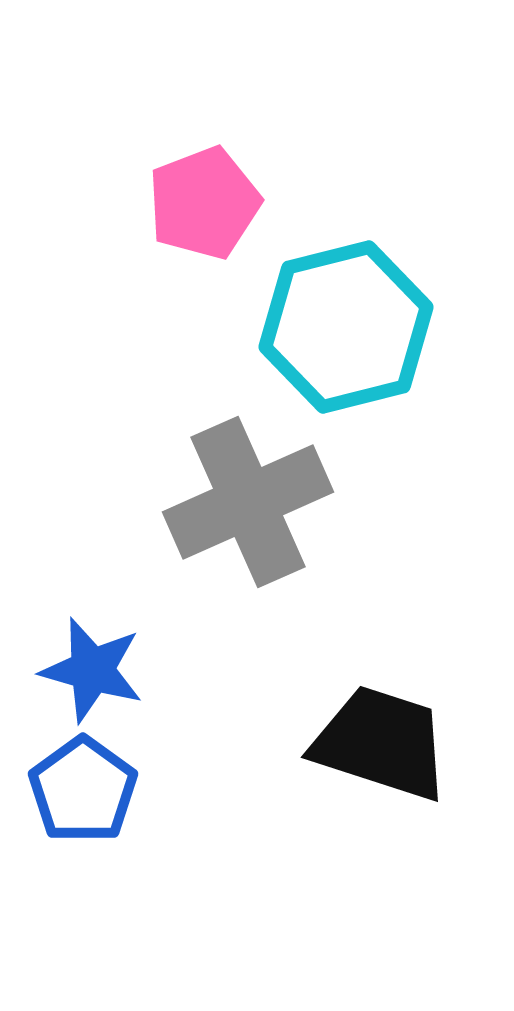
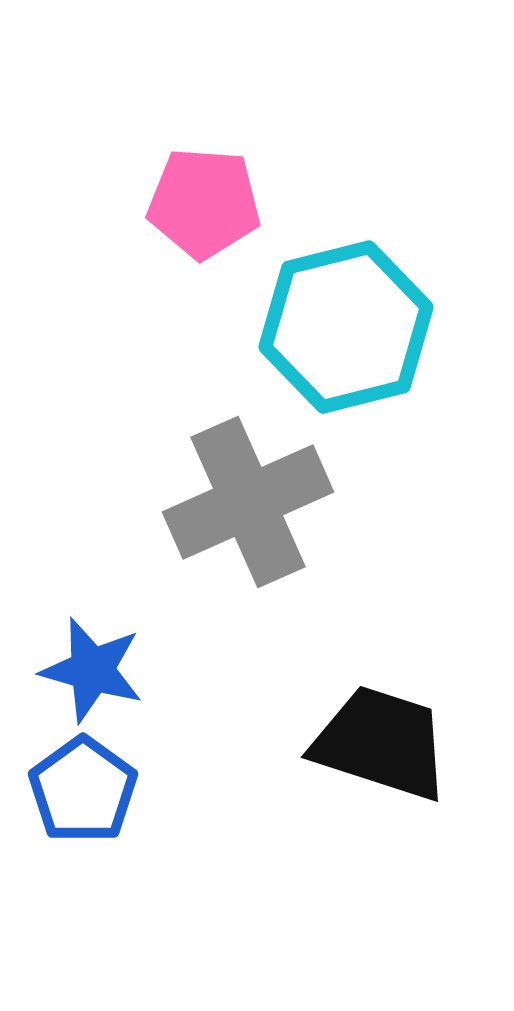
pink pentagon: rotated 25 degrees clockwise
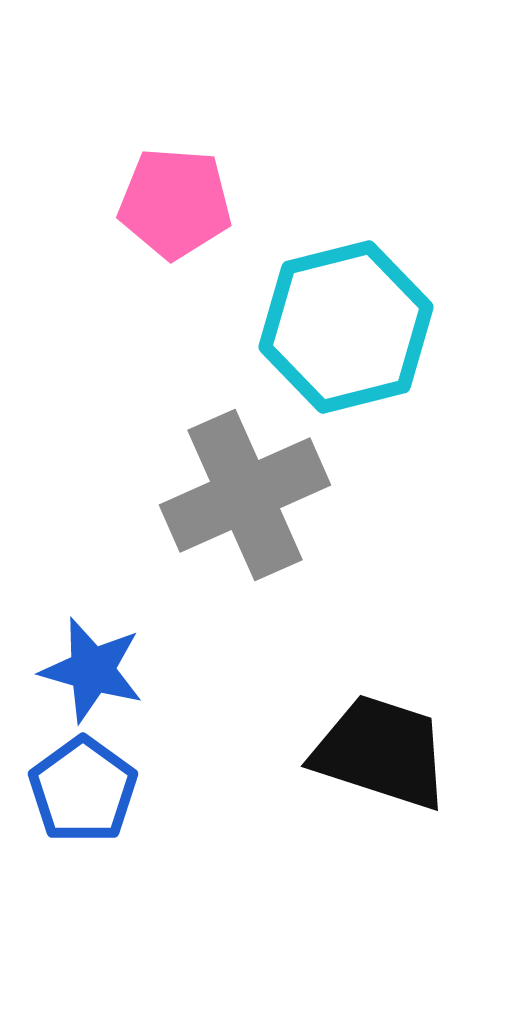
pink pentagon: moved 29 px left
gray cross: moved 3 px left, 7 px up
black trapezoid: moved 9 px down
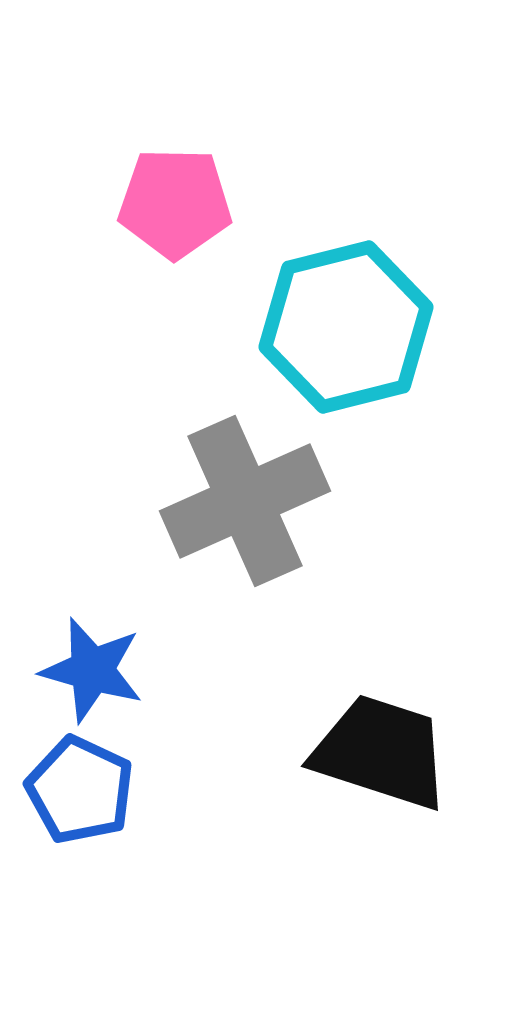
pink pentagon: rotated 3 degrees counterclockwise
gray cross: moved 6 px down
blue pentagon: moved 3 px left; rotated 11 degrees counterclockwise
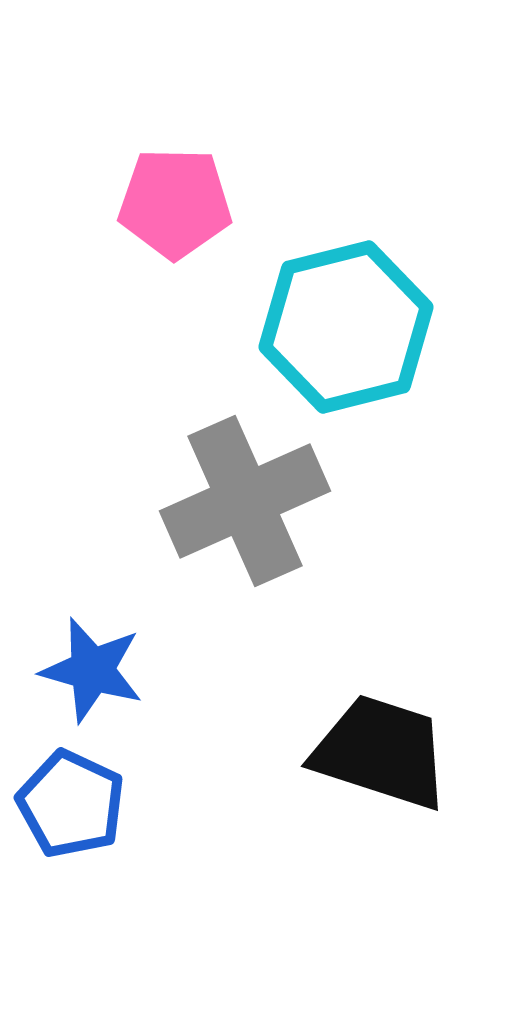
blue pentagon: moved 9 px left, 14 px down
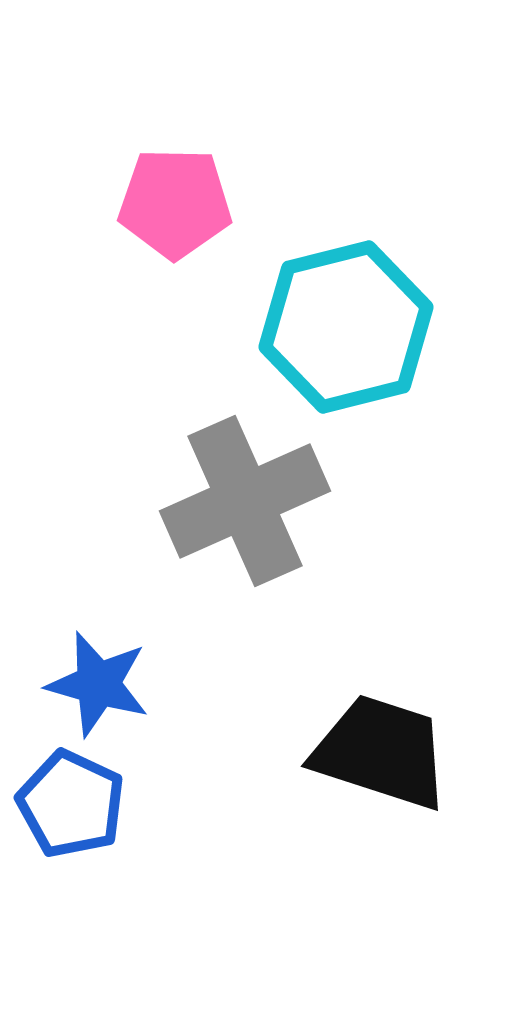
blue star: moved 6 px right, 14 px down
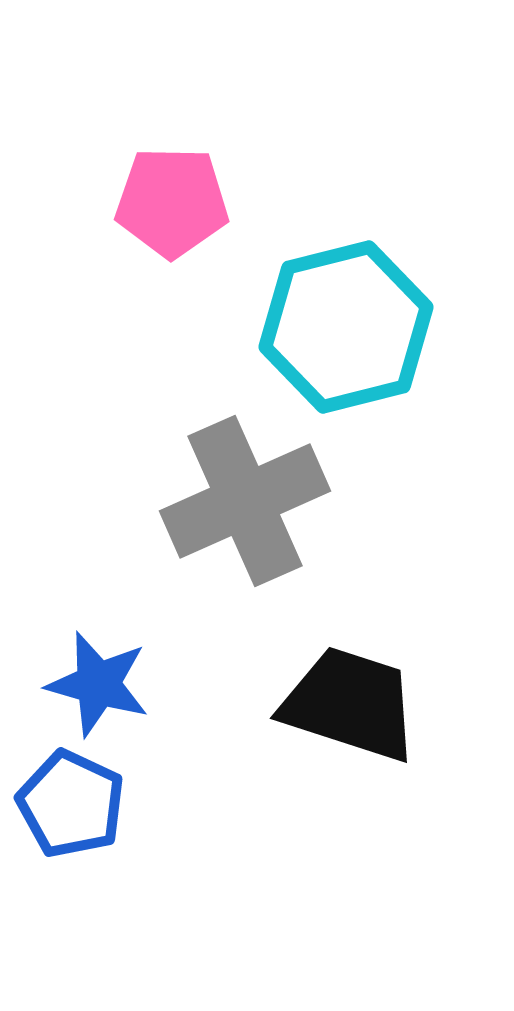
pink pentagon: moved 3 px left, 1 px up
black trapezoid: moved 31 px left, 48 px up
